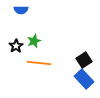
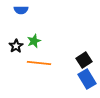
blue rectangle: moved 3 px right; rotated 12 degrees clockwise
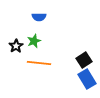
blue semicircle: moved 18 px right, 7 px down
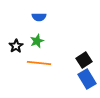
green star: moved 3 px right
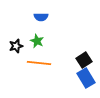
blue semicircle: moved 2 px right
green star: rotated 24 degrees counterclockwise
black star: rotated 16 degrees clockwise
blue rectangle: moved 1 px left, 1 px up
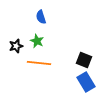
blue semicircle: rotated 72 degrees clockwise
black square: rotated 35 degrees counterclockwise
blue rectangle: moved 4 px down
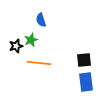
blue semicircle: moved 3 px down
green star: moved 6 px left, 1 px up; rotated 24 degrees clockwise
black square: rotated 28 degrees counterclockwise
blue rectangle: rotated 24 degrees clockwise
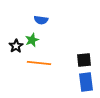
blue semicircle: rotated 64 degrees counterclockwise
green star: moved 1 px right
black star: rotated 16 degrees counterclockwise
